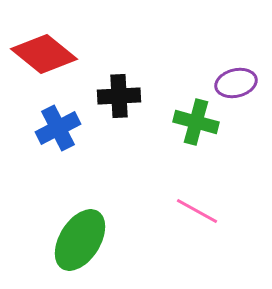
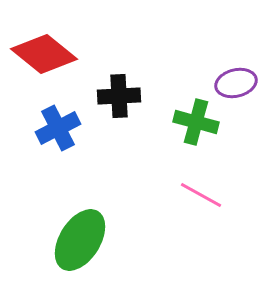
pink line: moved 4 px right, 16 px up
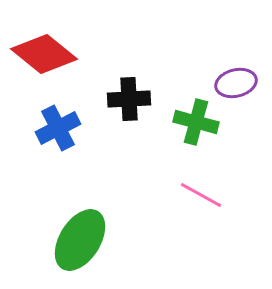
black cross: moved 10 px right, 3 px down
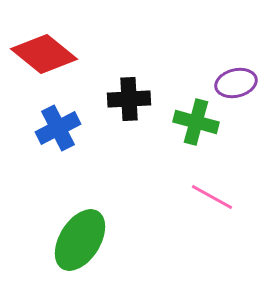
pink line: moved 11 px right, 2 px down
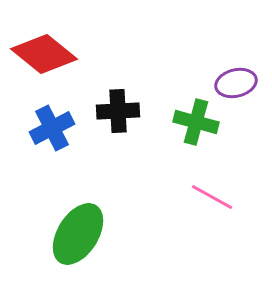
black cross: moved 11 px left, 12 px down
blue cross: moved 6 px left
green ellipse: moved 2 px left, 6 px up
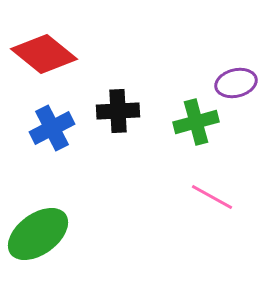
green cross: rotated 30 degrees counterclockwise
green ellipse: moved 40 px left; rotated 22 degrees clockwise
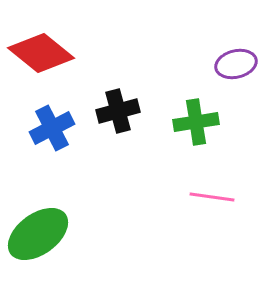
red diamond: moved 3 px left, 1 px up
purple ellipse: moved 19 px up
black cross: rotated 12 degrees counterclockwise
green cross: rotated 6 degrees clockwise
pink line: rotated 21 degrees counterclockwise
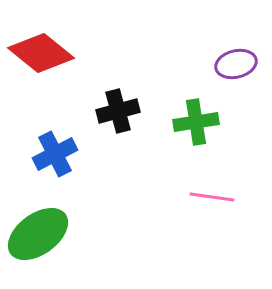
blue cross: moved 3 px right, 26 px down
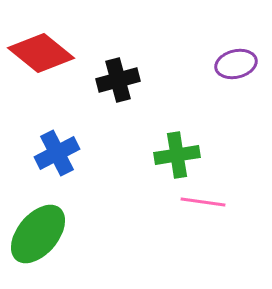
black cross: moved 31 px up
green cross: moved 19 px left, 33 px down
blue cross: moved 2 px right, 1 px up
pink line: moved 9 px left, 5 px down
green ellipse: rotated 14 degrees counterclockwise
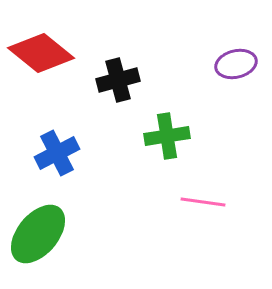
green cross: moved 10 px left, 19 px up
